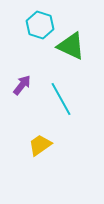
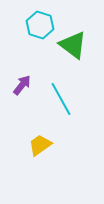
green triangle: moved 2 px right, 1 px up; rotated 12 degrees clockwise
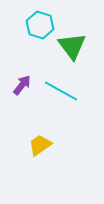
green triangle: moved 1 px left, 1 px down; rotated 16 degrees clockwise
cyan line: moved 8 px up; rotated 32 degrees counterclockwise
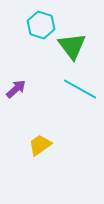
cyan hexagon: moved 1 px right
purple arrow: moved 6 px left, 4 px down; rotated 10 degrees clockwise
cyan line: moved 19 px right, 2 px up
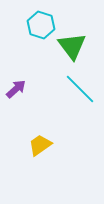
cyan line: rotated 16 degrees clockwise
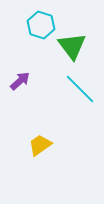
purple arrow: moved 4 px right, 8 px up
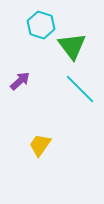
yellow trapezoid: rotated 20 degrees counterclockwise
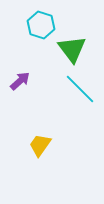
green triangle: moved 3 px down
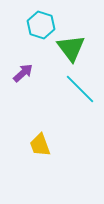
green triangle: moved 1 px left, 1 px up
purple arrow: moved 3 px right, 8 px up
yellow trapezoid: rotated 55 degrees counterclockwise
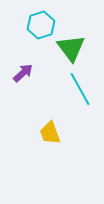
cyan hexagon: rotated 24 degrees clockwise
cyan line: rotated 16 degrees clockwise
yellow trapezoid: moved 10 px right, 12 px up
